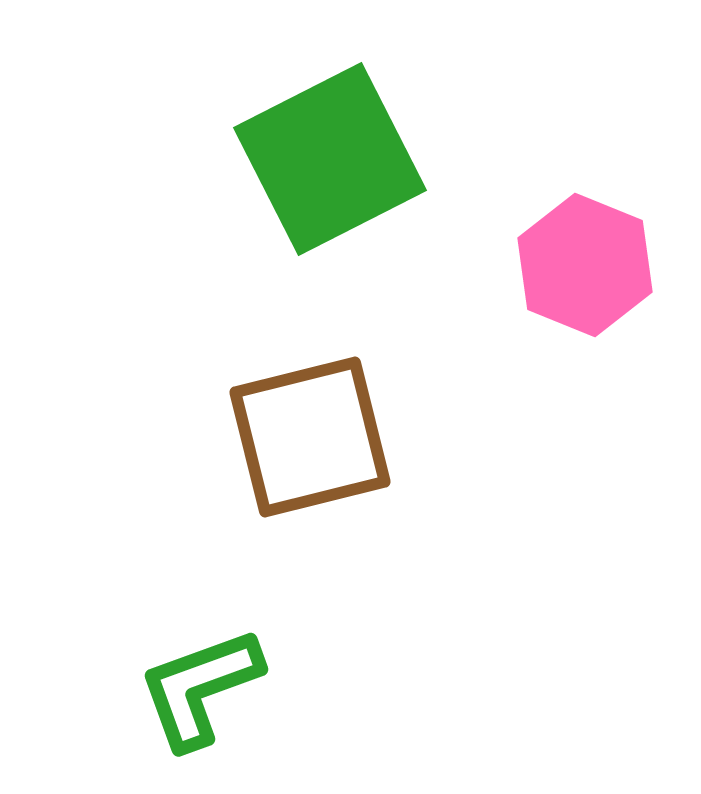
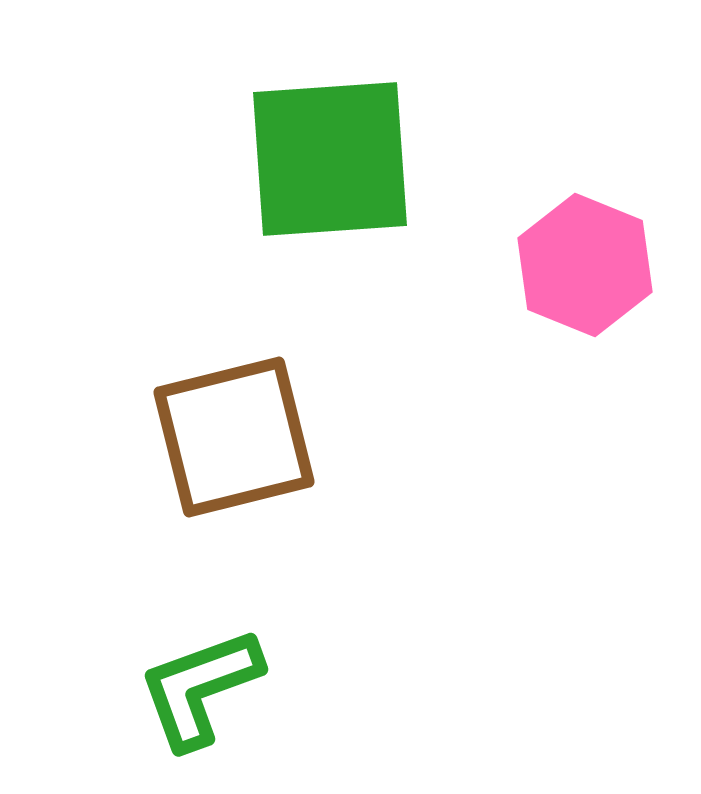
green square: rotated 23 degrees clockwise
brown square: moved 76 px left
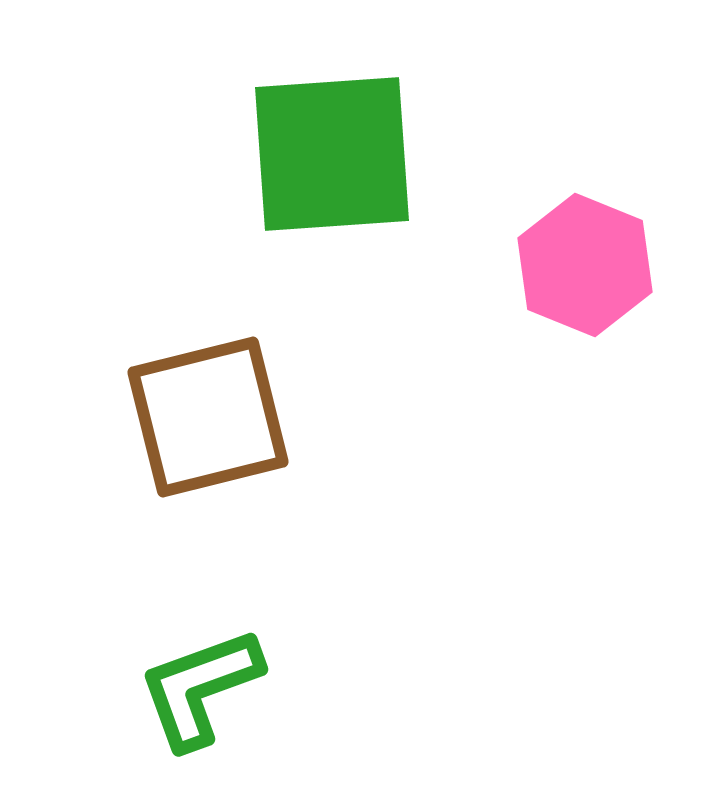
green square: moved 2 px right, 5 px up
brown square: moved 26 px left, 20 px up
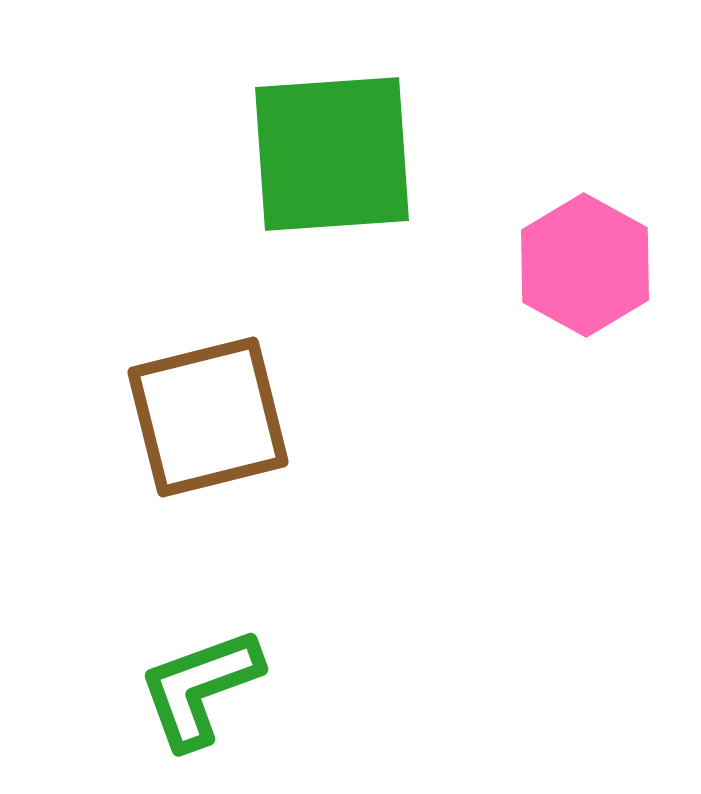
pink hexagon: rotated 7 degrees clockwise
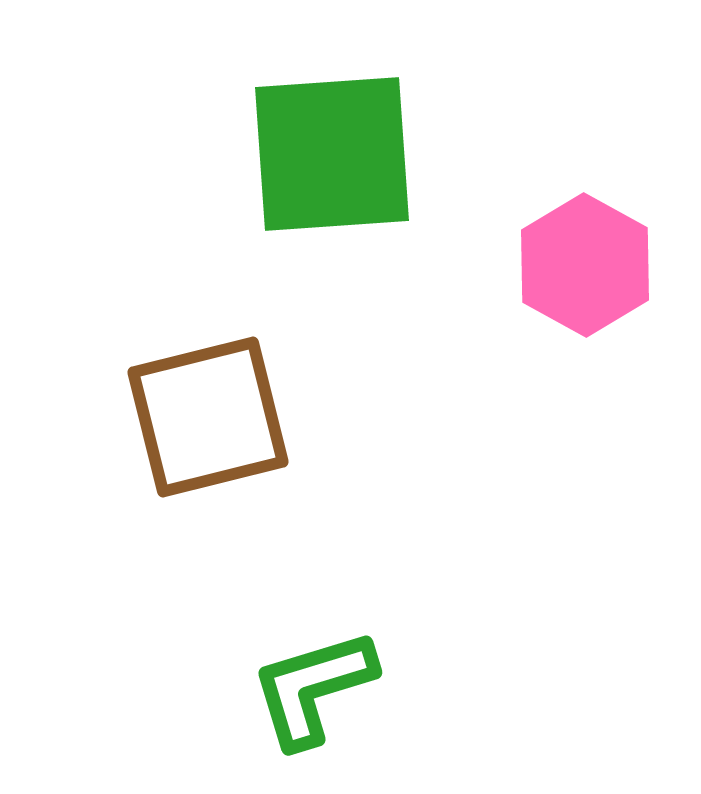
green L-shape: moved 113 px right; rotated 3 degrees clockwise
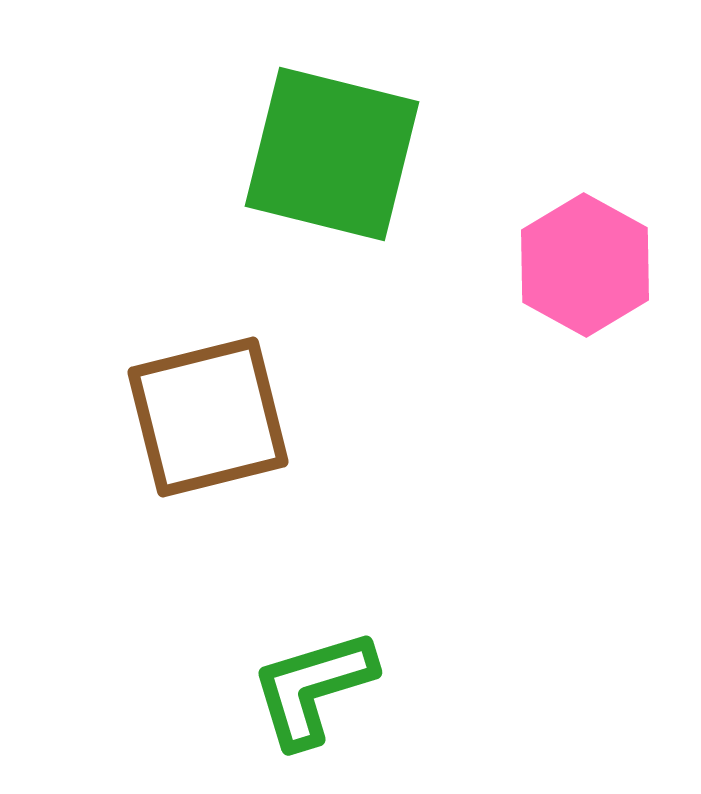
green square: rotated 18 degrees clockwise
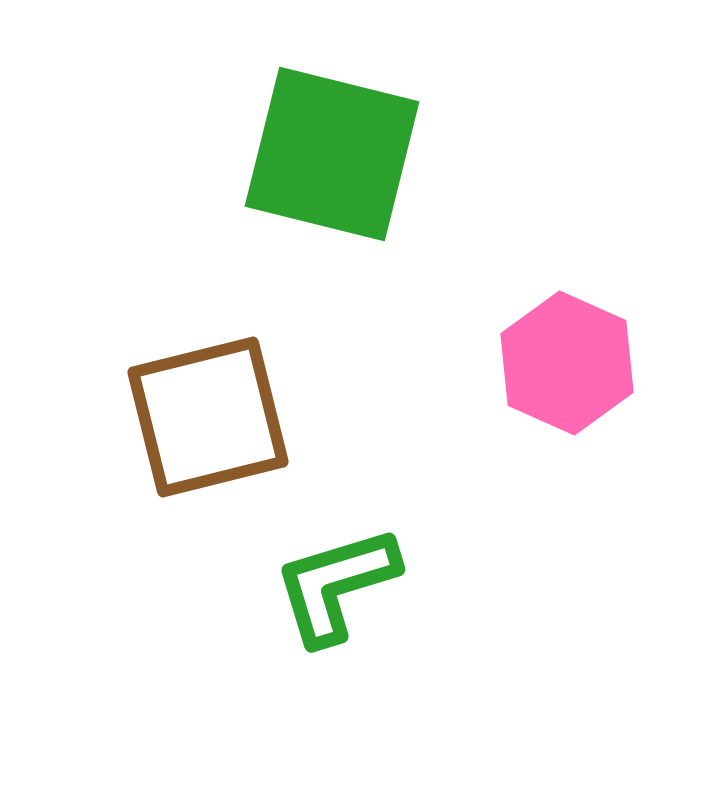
pink hexagon: moved 18 px left, 98 px down; rotated 5 degrees counterclockwise
green L-shape: moved 23 px right, 103 px up
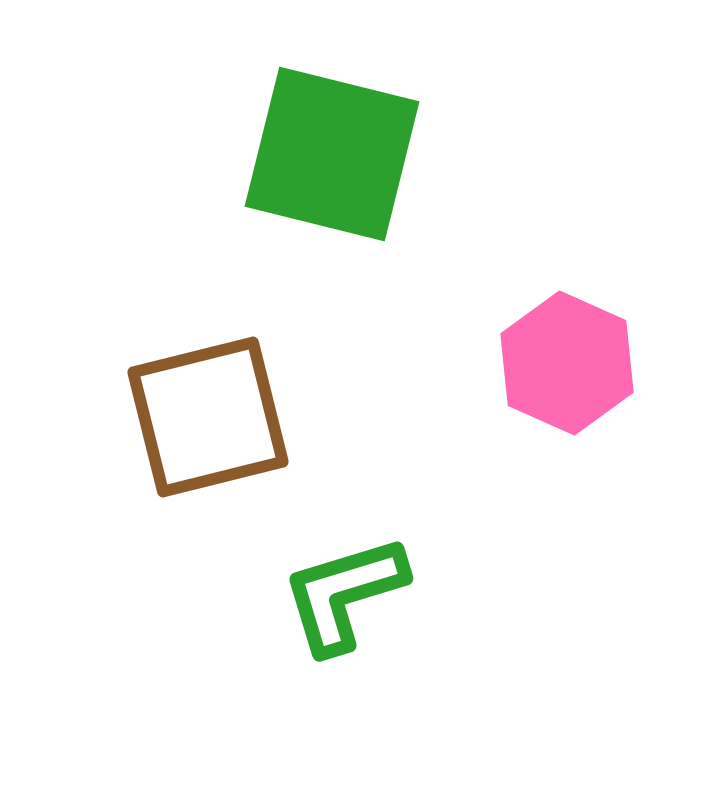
green L-shape: moved 8 px right, 9 px down
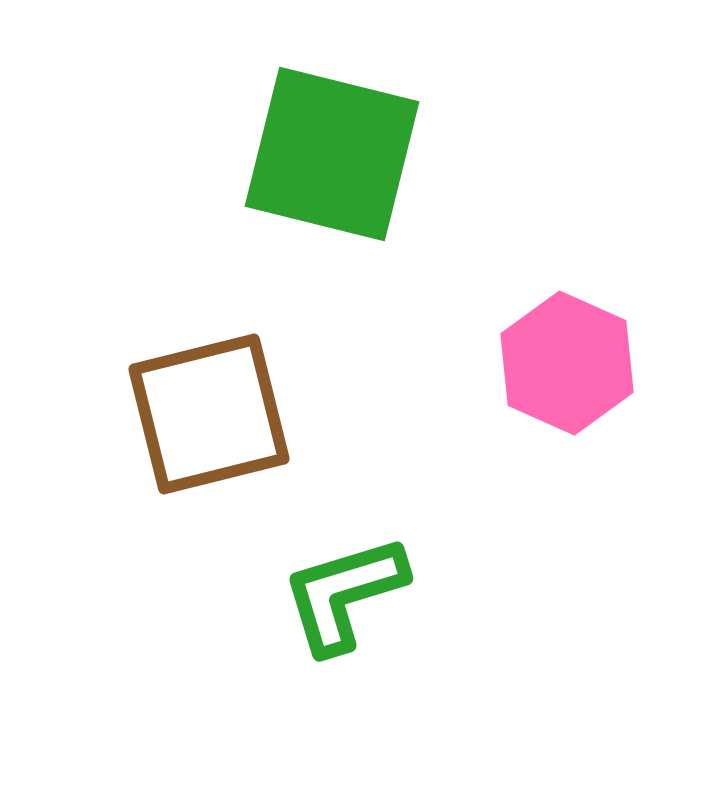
brown square: moved 1 px right, 3 px up
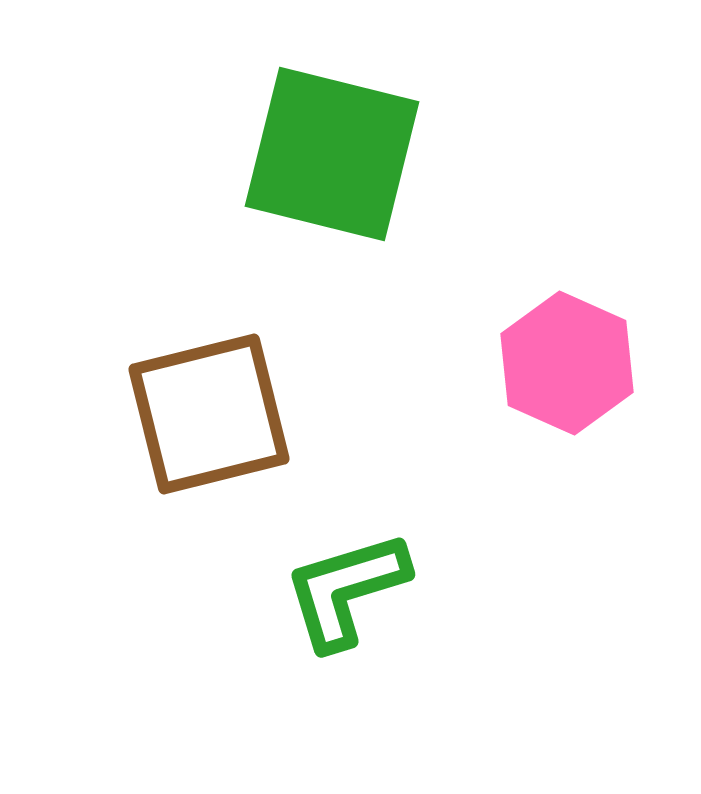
green L-shape: moved 2 px right, 4 px up
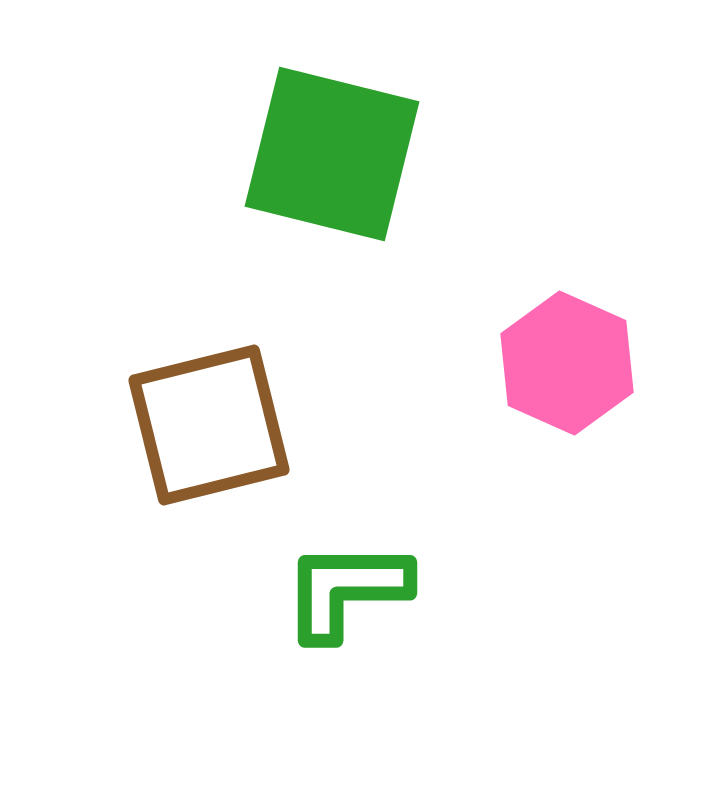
brown square: moved 11 px down
green L-shape: rotated 17 degrees clockwise
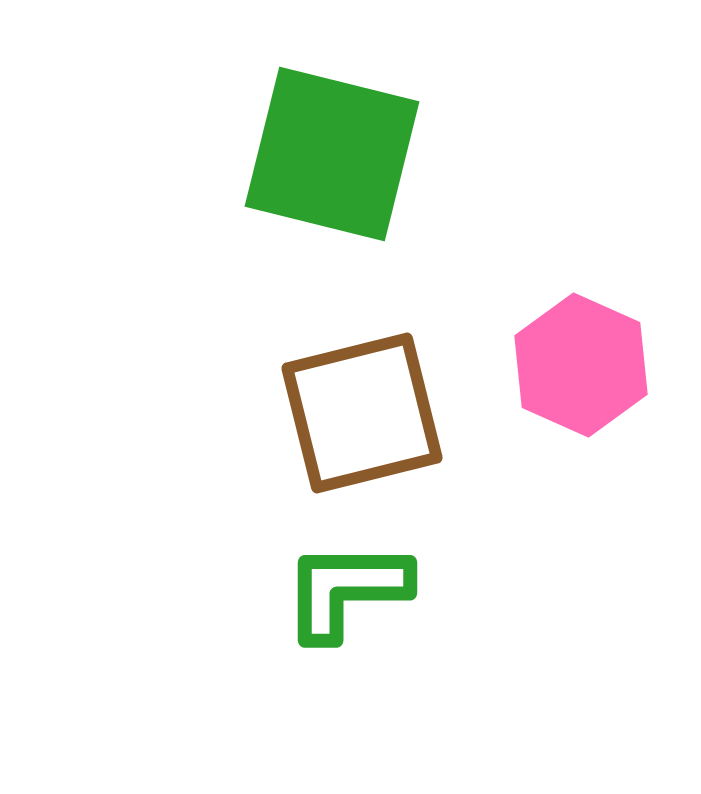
pink hexagon: moved 14 px right, 2 px down
brown square: moved 153 px right, 12 px up
